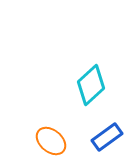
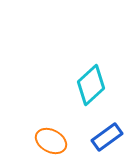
orange ellipse: rotated 12 degrees counterclockwise
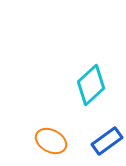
blue rectangle: moved 4 px down
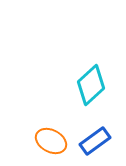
blue rectangle: moved 12 px left
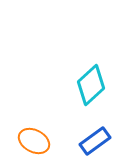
orange ellipse: moved 17 px left
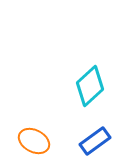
cyan diamond: moved 1 px left, 1 px down
